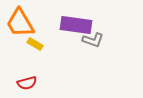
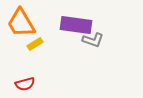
orange trapezoid: moved 1 px right
yellow rectangle: rotated 63 degrees counterclockwise
red semicircle: moved 2 px left, 1 px down
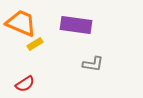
orange trapezoid: rotated 144 degrees clockwise
gray L-shape: moved 24 px down; rotated 10 degrees counterclockwise
red semicircle: rotated 18 degrees counterclockwise
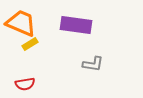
yellow rectangle: moved 5 px left
red semicircle: rotated 24 degrees clockwise
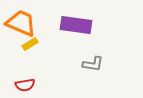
red semicircle: moved 1 px down
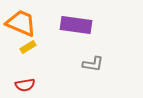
yellow rectangle: moved 2 px left, 3 px down
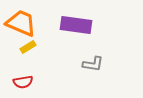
red semicircle: moved 2 px left, 3 px up
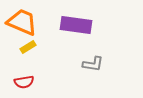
orange trapezoid: moved 1 px right, 1 px up
red semicircle: moved 1 px right
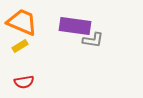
purple rectangle: moved 1 px left, 1 px down
yellow rectangle: moved 8 px left, 1 px up
gray L-shape: moved 24 px up
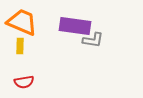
yellow rectangle: rotated 56 degrees counterclockwise
